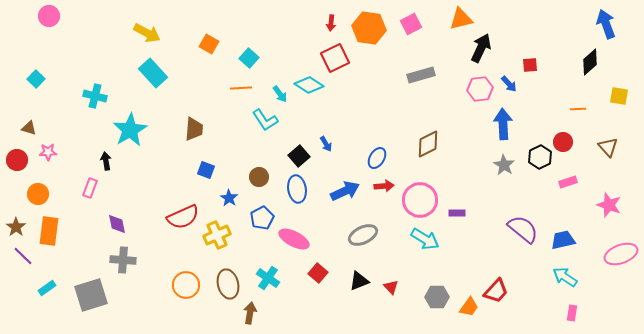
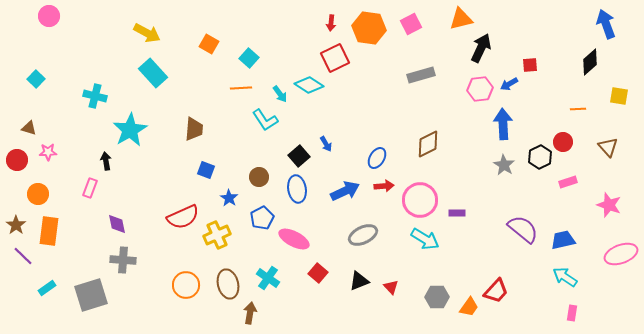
blue arrow at (509, 84): rotated 102 degrees clockwise
brown star at (16, 227): moved 2 px up
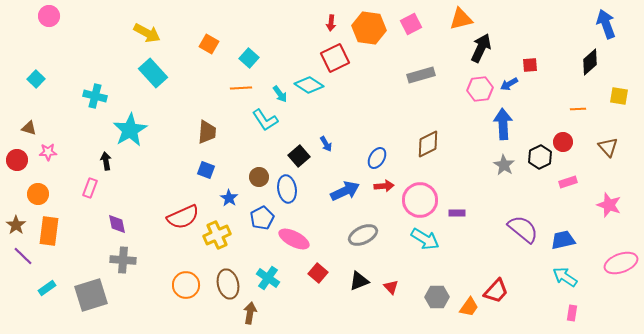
brown trapezoid at (194, 129): moved 13 px right, 3 px down
blue ellipse at (297, 189): moved 10 px left
pink ellipse at (621, 254): moved 9 px down
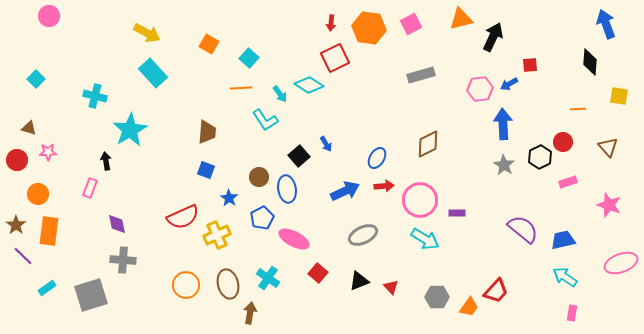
black arrow at (481, 48): moved 12 px right, 11 px up
black diamond at (590, 62): rotated 44 degrees counterclockwise
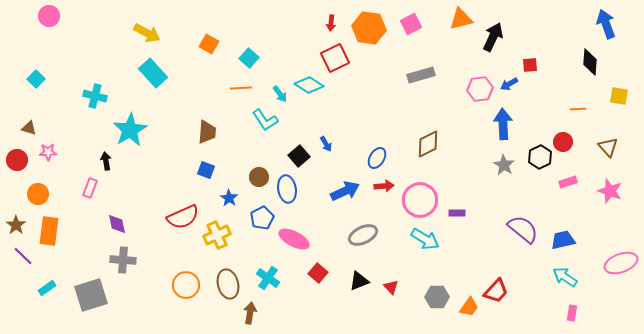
pink star at (609, 205): moved 1 px right, 14 px up
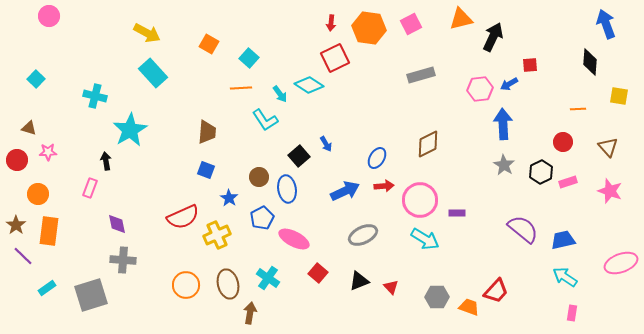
black hexagon at (540, 157): moved 1 px right, 15 px down
orange trapezoid at (469, 307): rotated 105 degrees counterclockwise
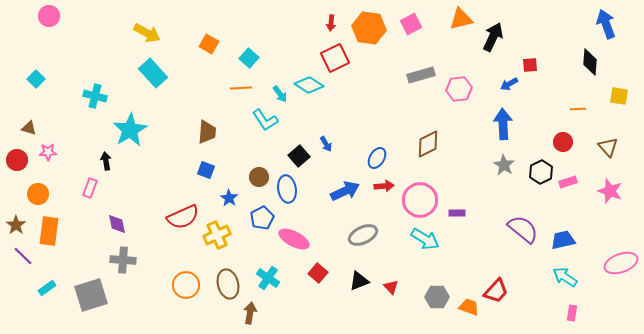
pink hexagon at (480, 89): moved 21 px left
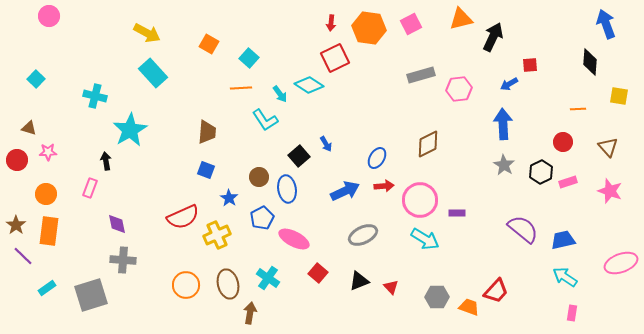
orange circle at (38, 194): moved 8 px right
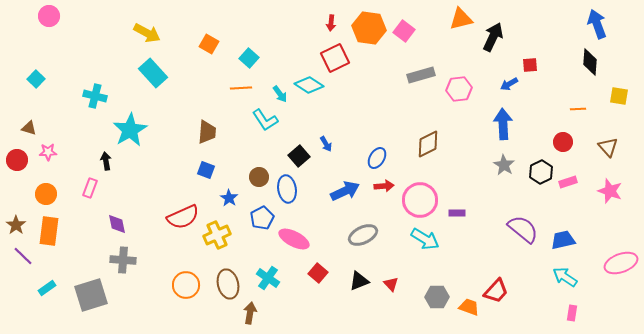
pink square at (411, 24): moved 7 px left, 7 px down; rotated 25 degrees counterclockwise
blue arrow at (606, 24): moved 9 px left
red triangle at (391, 287): moved 3 px up
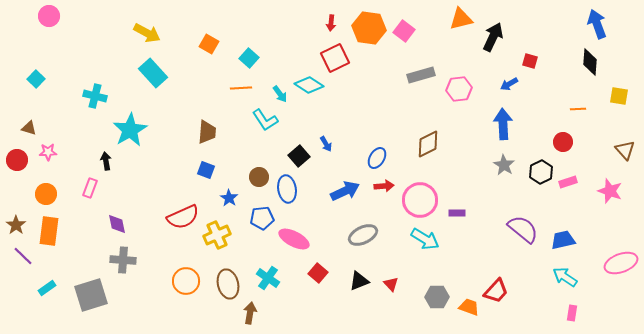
red square at (530, 65): moved 4 px up; rotated 21 degrees clockwise
brown triangle at (608, 147): moved 17 px right, 3 px down
blue pentagon at (262, 218): rotated 20 degrees clockwise
orange circle at (186, 285): moved 4 px up
